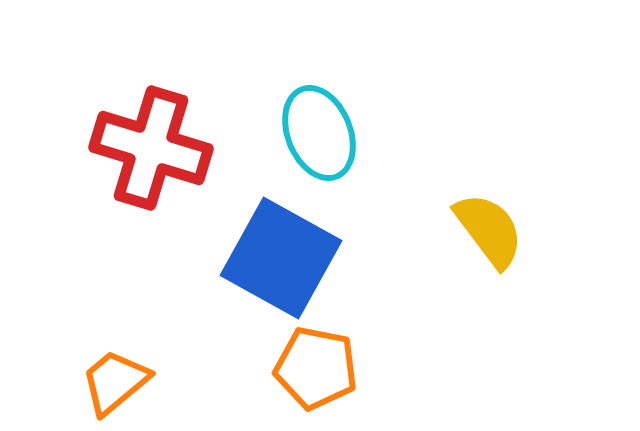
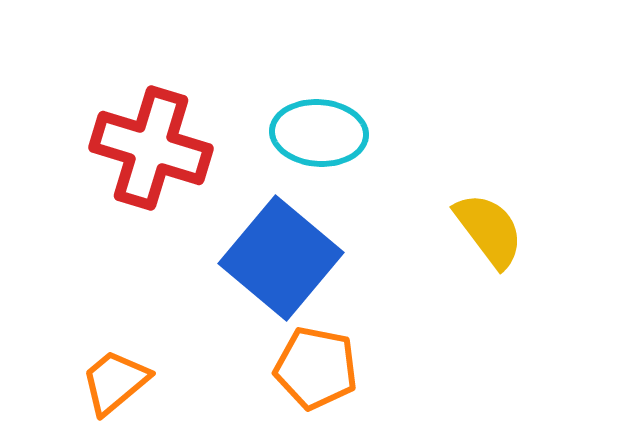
cyan ellipse: rotated 64 degrees counterclockwise
blue square: rotated 11 degrees clockwise
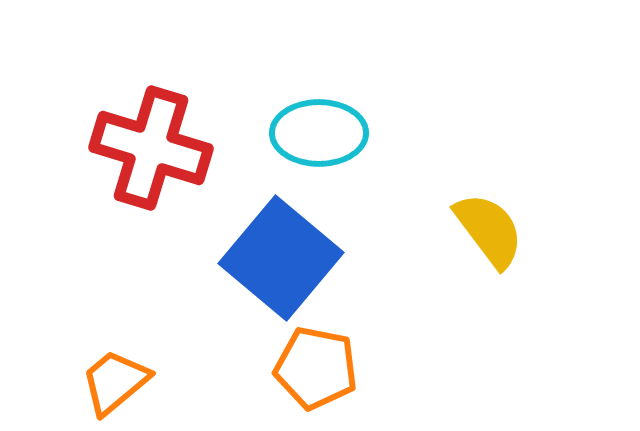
cyan ellipse: rotated 4 degrees counterclockwise
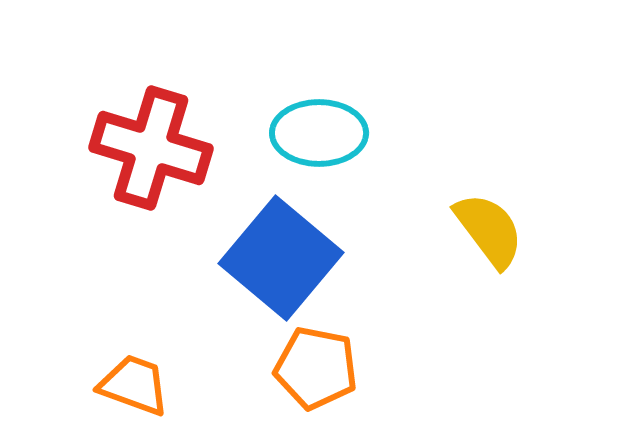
orange trapezoid: moved 19 px right, 3 px down; rotated 60 degrees clockwise
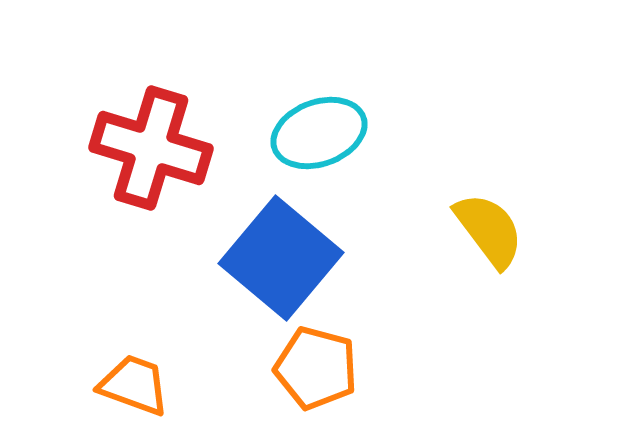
cyan ellipse: rotated 20 degrees counterclockwise
orange pentagon: rotated 4 degrees clockwise
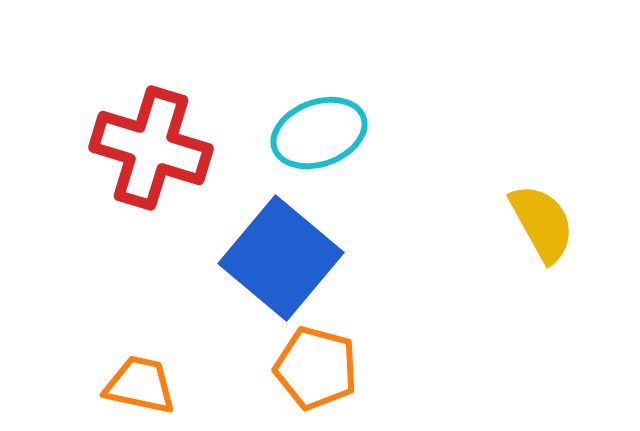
yellow semicircle: moved 53 px right, 7 px up; rotated 8 degrees clockwise
orange trapezoid: moved 6 px right; rotated 8 degrees counterclockwise
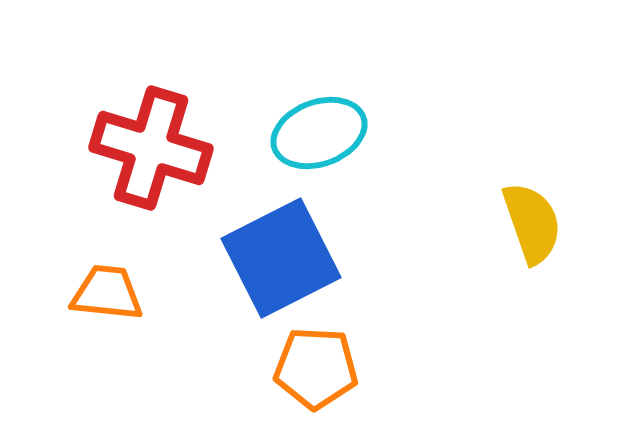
yellow semicircle: moved 10 px left; rotated 10 degrees clockwise
blue square: rotated 23 degrees clockwise
orange pentagon: rotated 12 degrees counterclockwise
orange trapezoid: moved 33 px left, 92 px up; rotated 6 degrees counterclockwise
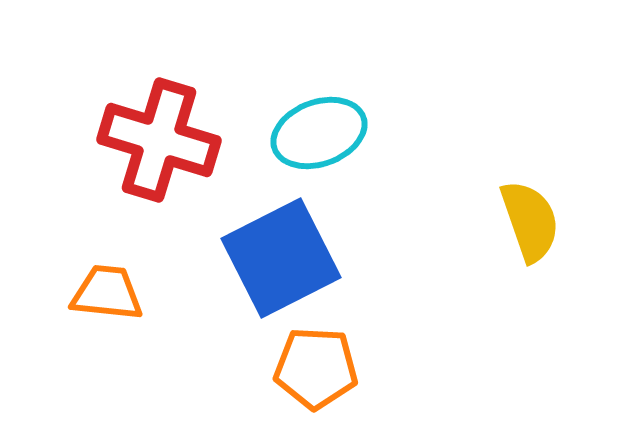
red cross: moved 8 px right, 8 px up
yellow semicircle: moved 2 px left, 2 px up
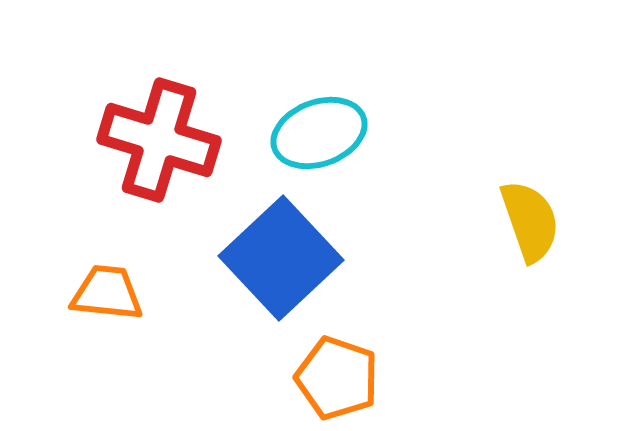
blue square: rotated 16 degrees counterclockwise
orange pentagon: moved 21 px right, 10 px down; rotated 16 degrees clockwise
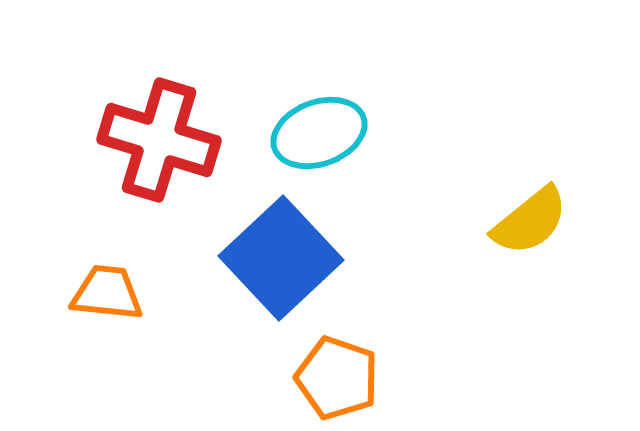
yellow semicircle: rotated 70 degrees clockwise
